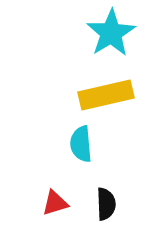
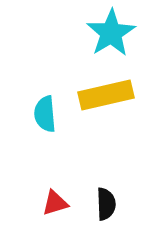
cyan semicircle: moved 36 px left, 30 px up
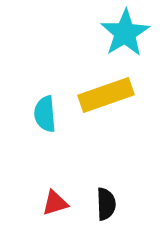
cyan star: moved 14 px right
yellow rectangle: rotated 6 degrees counterclockwise
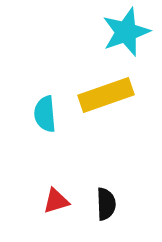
cyan star: moved 1 px right, 1 px up; rotated 12 degrees clockwise
red triangle: moved 1 px right, 2 px up
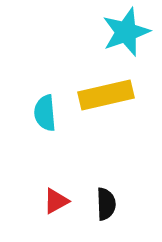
yellow rectangle: rotated 6 degrees clockwise
cyan semicircle: moved 1 px up
red triangle: rotated 12 degrees counterclockwise
